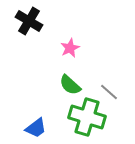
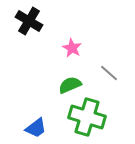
pink star: moved 2 px right; rotated 18 degrees counterclockwise
green semicircle: rotated 115 degrees clockwise
gray line: moved 19 px up
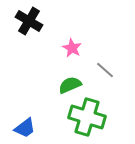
gray line: moved 4 px left, 3 px up
blue trapezoid: moved 11 px left
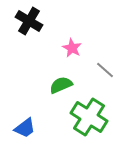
green semicircle: moved 9 px left
green cross: moved 2 px right; rotated 15 degrees clockwise
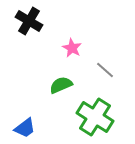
green cross: moved 6 px right
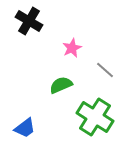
pink star: rotated 18 degrees clockwise
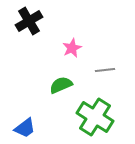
black cross: rotated 28 degrees clockwise
gray line: rotated 48 degrees counterclockwise
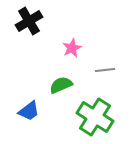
blue trapezoid: moved 4 px right, 17 px up
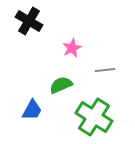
black cross: rotated 28 degrees counterclockwise
blue trapezoid: moved 3 px right, 1 px up; rotated 25 degrees counterclockwise
green cross: moved 1 px left
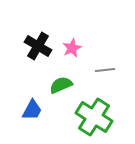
black cross: moved 9 px right, 25 px down
